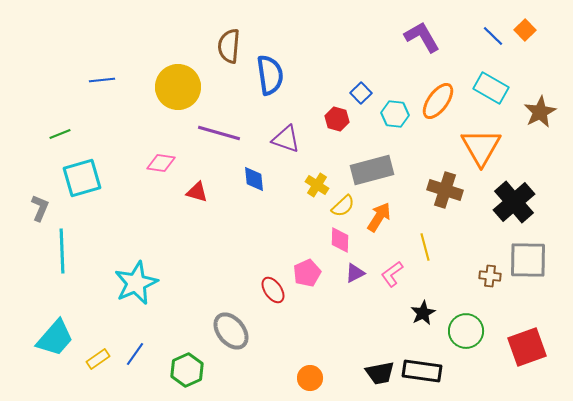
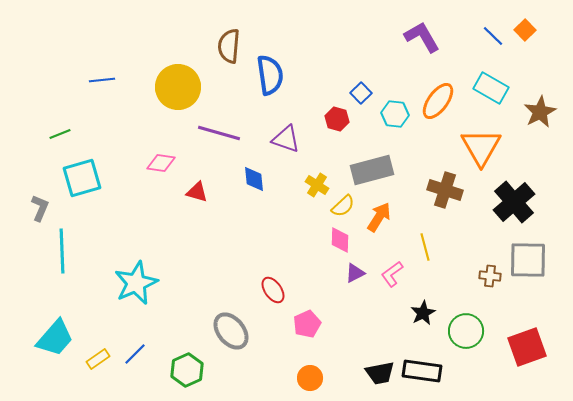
pink pentagon at (307, 273): moved 51 px down
blue line at (135, 354): rotated 10 degrees clockwise
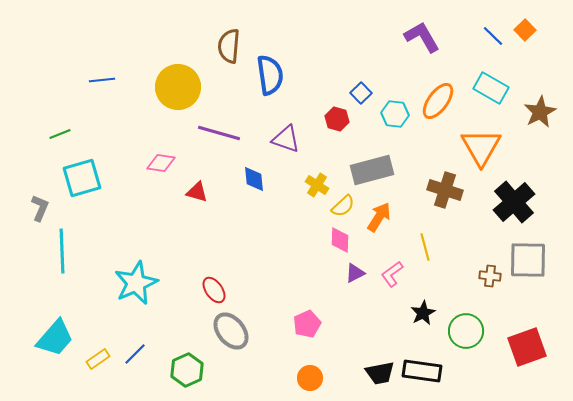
red ellipse at (273, 290): moved 59 px left
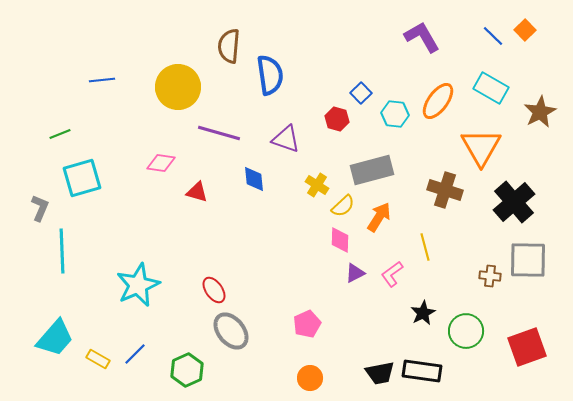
cyan star at (136, 283): moved 2 px right, 2 px down
yellow rectangle at (98, 359): rotated 65 degrees clockwise
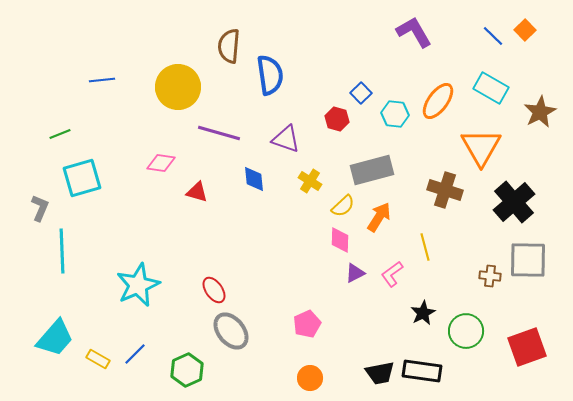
purple L-shape at (422, 37): moved 8 px left, 5 px up
yellow cross at (317, 185): moved 7 px left, 4 px up
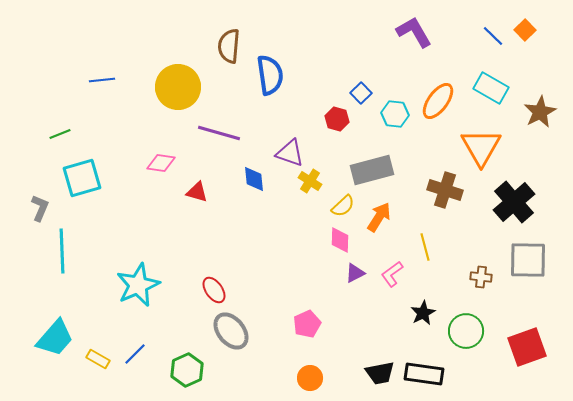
purple triangle at (286, 139): moved 4 px right, 14 px down
brown cross at (490, 276): moved 9 px left, 1 px down
black rectangle at (422, 371): moved 2 px right, 3 px down
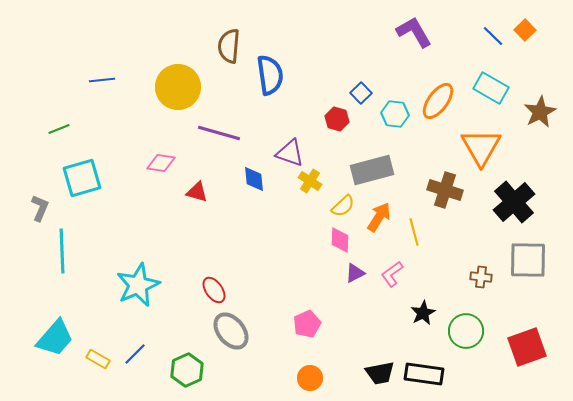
green line at (60, 134): moved 1 px left, 5 px up
yellow line at (425, 247): moved 11 px left, 15 px up
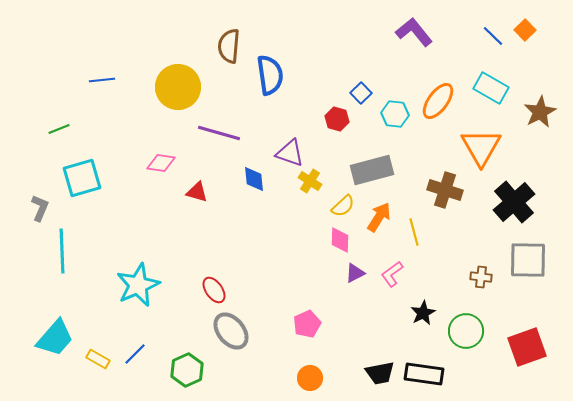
purple L-shape at (414, 32): rotated 9 degrees counterclockwise
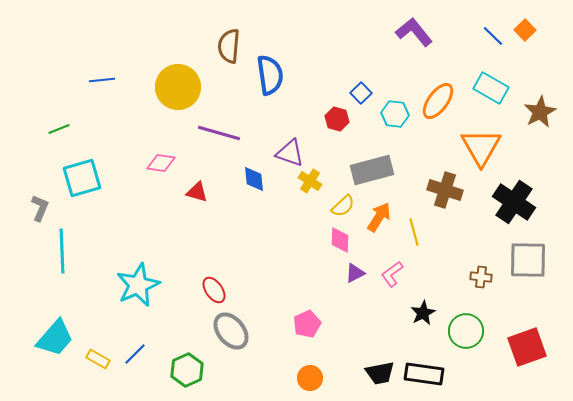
black cross at (514, 202): rotated 15 degrees counterclockwise
